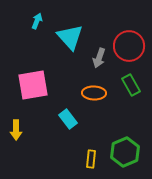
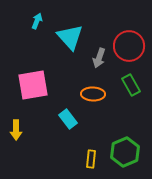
orange ellipse: moved 1 px left, 1 px down
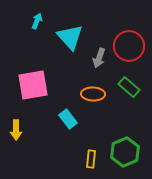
green rectangle: moved 2 px left, 2 px down; rotated 20 degrees counterclockwise
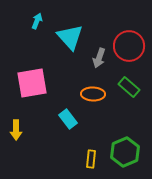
pink square: moved 1 px left, 2 px up
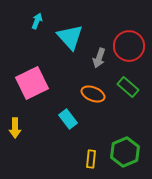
pink square: rotated 16 degrees counterclockwise
green rectangle: moved 1 px left
orange ellipse: rotated 20 degrees clockwise
yellow arrow: moved 1 px left, 2 px up
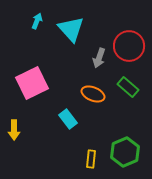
cyan triangle: moved 1 px right, 8 px up
yellow arrow: moved 1 px left, 2 px down
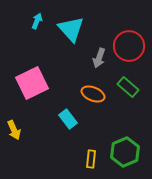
yellow arrow: rotated 24 degrees counterclockwise
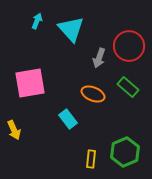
pink square: moved 2 px left; rotated 16 degrees clockwise
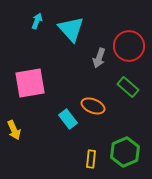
orange ellipse: moved 12 px down
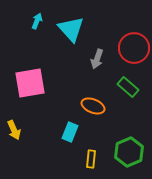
red circle: moved 5 px right, 2 px down
gray arrow: moved 2 px left, 1 px down
cyan rectangle: moved 2 px right, 13 px down; rotated 60 degrees clockwise
green hexagon: moved 4 px right
